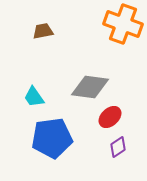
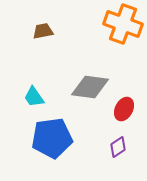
red ellipse: moved 14 px right, 8 px up; rotated 20 degrees counterclockwise
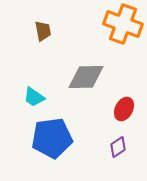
brown trapezoid: rotated 90 degrees clockwise
gray diamond: moved 4 px left, 10 px up; rotated 9 degrees counterclockwise
cyan trapezoid: rotated 20 degrees counterclockwise
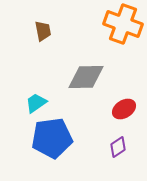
cyan trapezoid: moved 2 px right, 6 px down; rotated 110 degrees clockwise
red ellipse: rotated 30 degrees clockwise
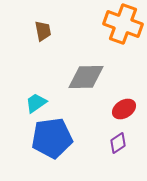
purple diamond: moved 4 px up
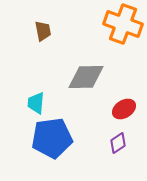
cyan trapezoid: rotated 50 degrees counterclockwise
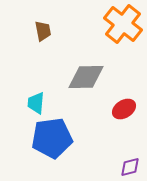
orange cross: rotated 18 degrees clockwise
purple diamond: moved 12 px right, 24 px down; rotated 20 degrees clockwise
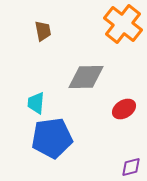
purple diamond: moved 1 px right
